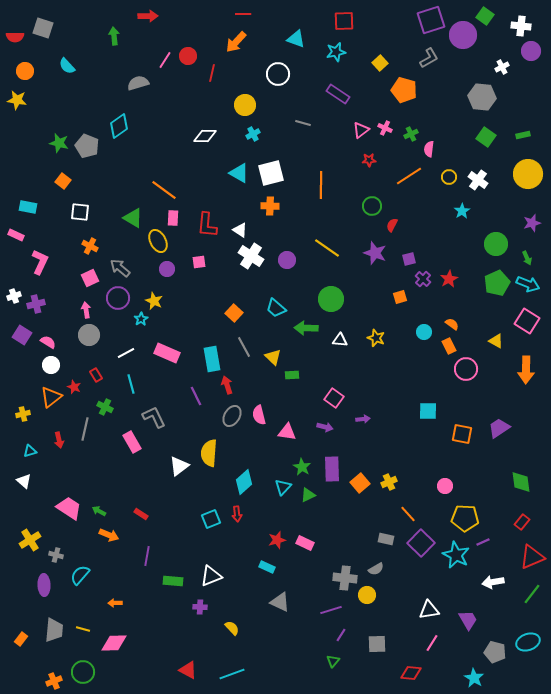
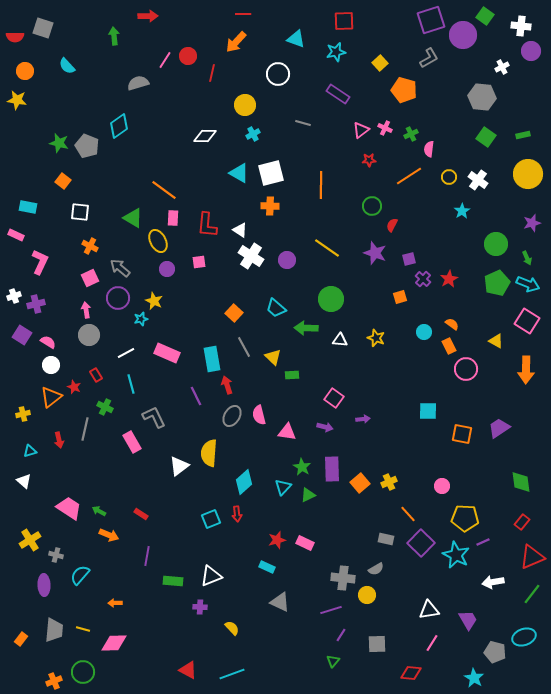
cyan star at (141, 319): rotated 16 degrees clockwise
pink circle at (445, 486): moved 3 px left
gray cross at (345, 578): moved 2 px left
cyan ellipse at (528, 642): moved 4 px left, 5 px up
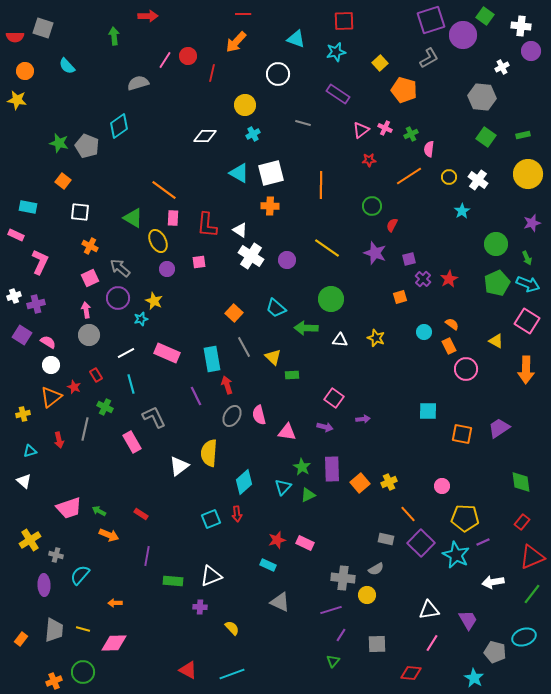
pink trapezoid at (69, 508): rotated 128 degrees clockwise
cyan rectangle at (267, 567): moved 1 px right, 2 px up
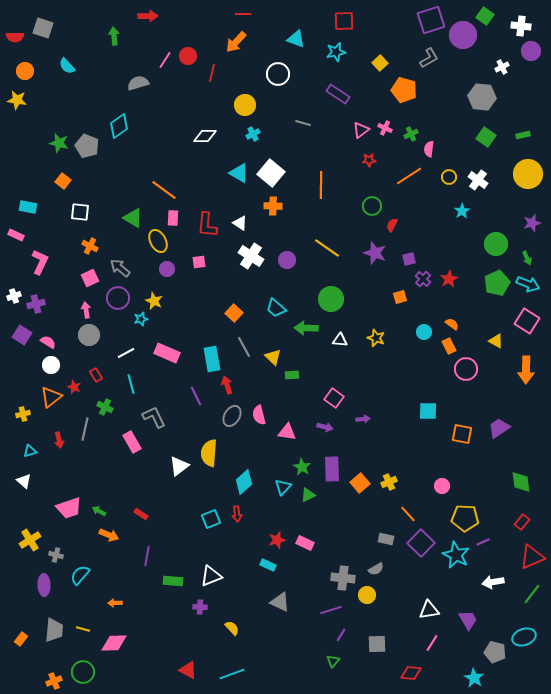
white square at (271, 173): rotated 36 degrees counterclockwise
orange cross at (270, 206): moved 3 px right
white triangle at (240, 230): moved 7 px up
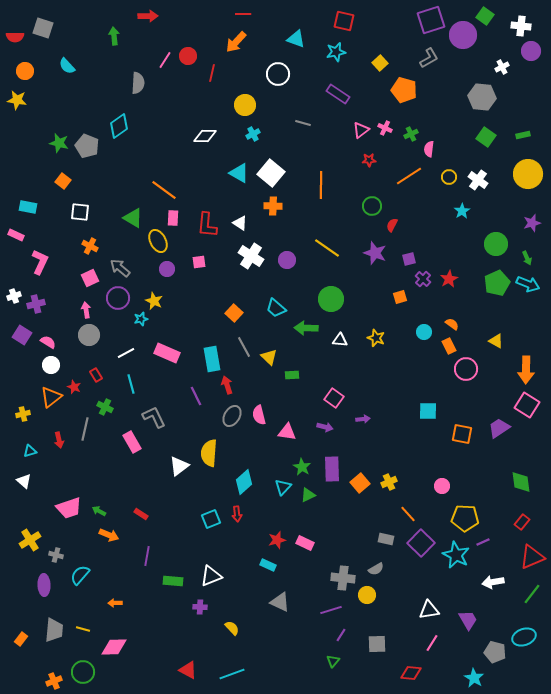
red square at (344, 21): rotated 15 degrees clockwise
gray semicircle at (138, 83): rotated 110 degrees clockwise
pink square at (527, 321): moved 84 px down
yellow triangle at (273, 357): moved 4 px left
pink diamond at (114, 643): moved 4 px down
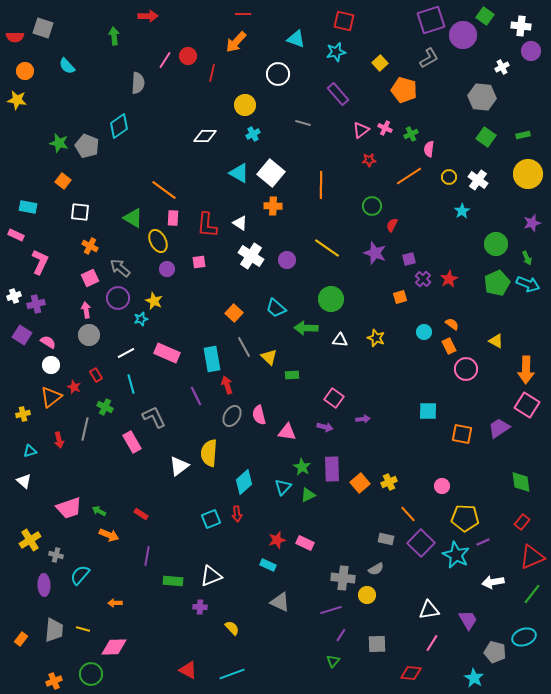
purple rectangle at (338, 94): rotated 15 degrees clockwise
green circle at (83, 672): moved 8 px right, 2 px down
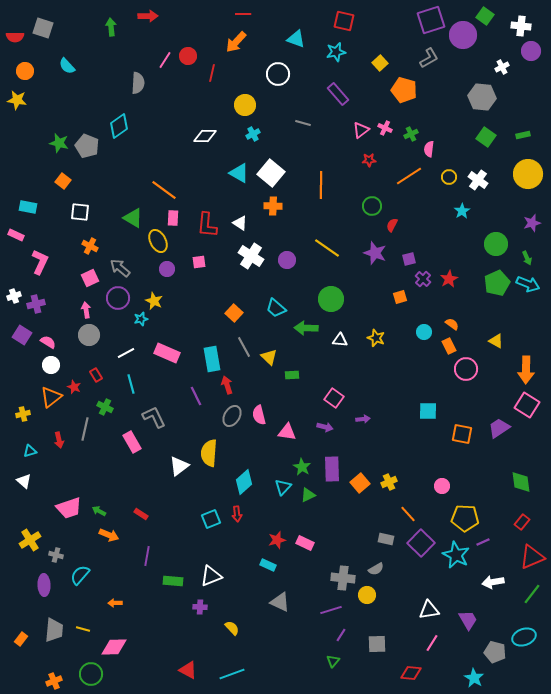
green arrow at (114, 36): moved 3 px left, 9 px up
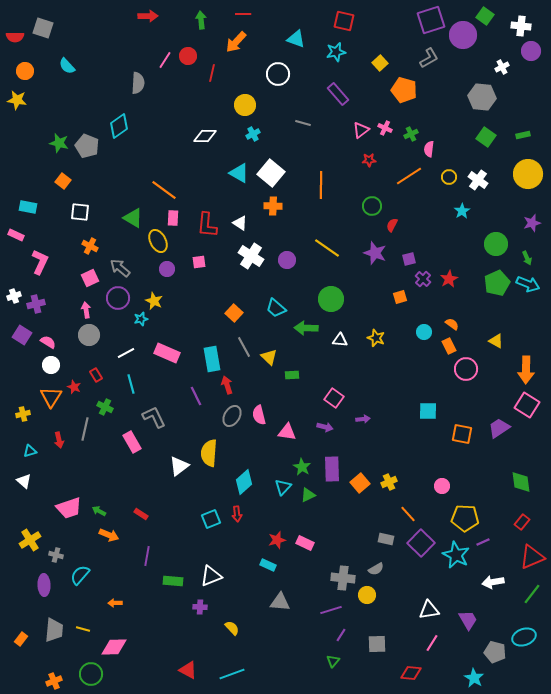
green arrow at (111, 27): moved 90 px right, 7 px up
orange triangle at (51, 397): rotated 20 degrees counterclockwise
gray triangle at (280, 602): rotated 20 degrees counterclockwise
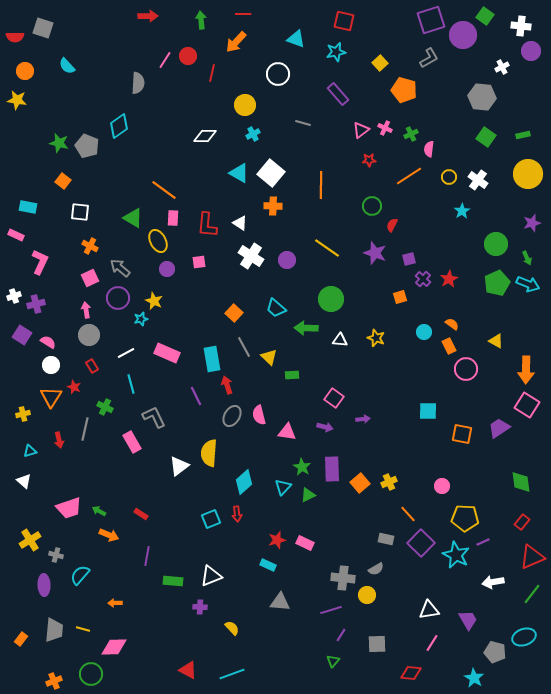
red rectangle at (96, 375): moved 4 px left, 9 px up
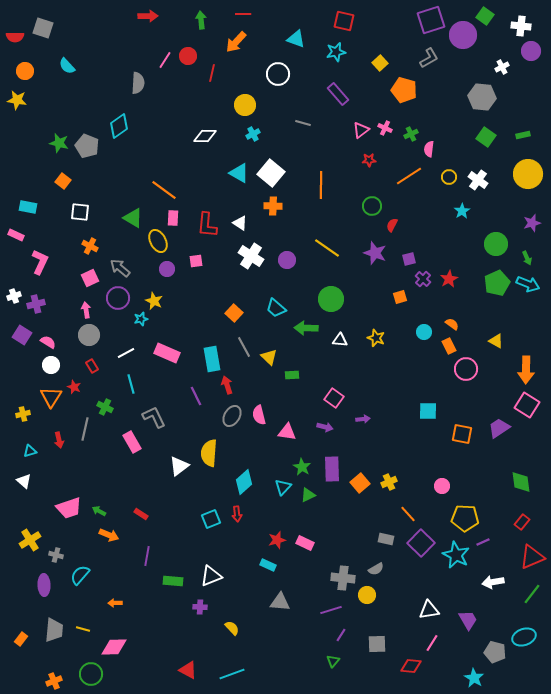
pink square at (199, 262): moved 3 px left, 1 px up
red diamond at (411, 673): moved 7 px up
